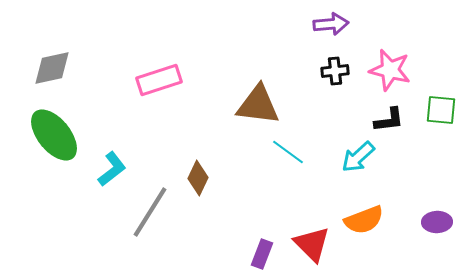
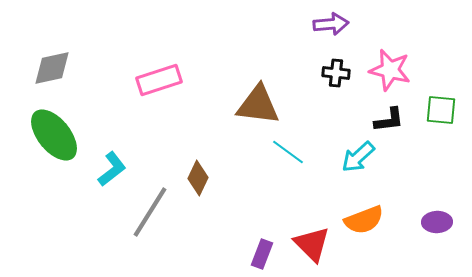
black cross: moved 1 px right, 2 px down; rotated 12 degrees clockwise
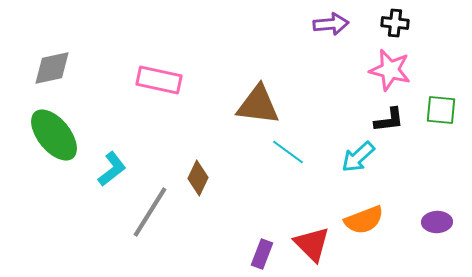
black cross: moved 59 px right, 50 px up
pink rectangle: rotated 30 degrees clockwise
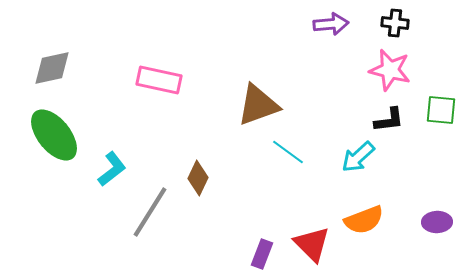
brown triangle: rotated 27 degrees counterclockwise
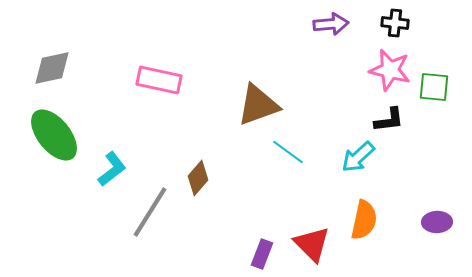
green square: moved 7 px left, 23 px up
brown diamond: rotated 16 degrees clockwise
orange semicircle: rotated 57 degrees counterclockwise
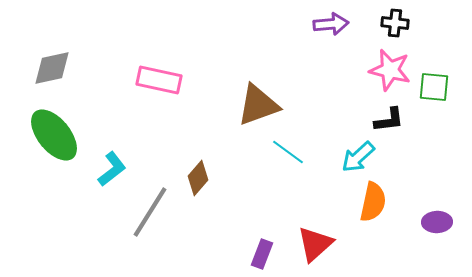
orange semicircle: moved 9 px right, 18 px up
red triangle: moved 3 px right; rotated 33 degrees clockwise
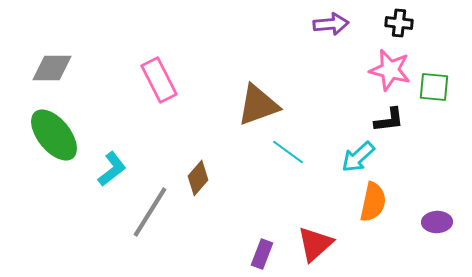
black cross: moved 4 px right
gray diamond: rotated 12 degrees clockwise
pink rectangle: rotated 51 degrees clockwise
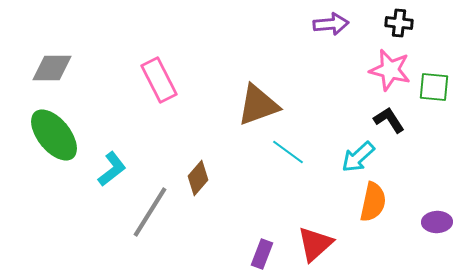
black L-shape: rotated 116 degrees counterclockwise
